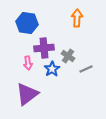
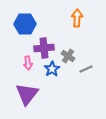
blue hexagon: moved 2 px left, 1 px down; rotated 10 degrees counterclockwise
purple triangle: rotated 15 degrees counterclockwise
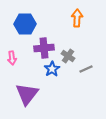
pink arrow: moved 16 px left, 5 px up
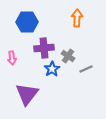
blue hexagon: moved 2 px right, 2 px up
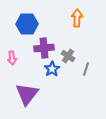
blue hexagon: moved 2 px down
gray line: rotated 48 degrees counterclockwise
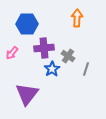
pink arrow: moved 5 px up; rotated 48 degrees clockwise
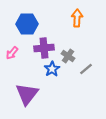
gray line: rotated 32 degrees clockwise
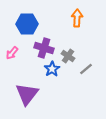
purple cross: rotated 24 degrees clockwise
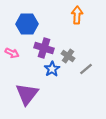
orange arrow: moved 3 px up
pink arrow: rotated 104 degrees counterclockwise
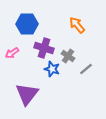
orange arrow: moved 10 px down; rotated 42 degrees counterclockwise
pink arrow: rotated 120 degrees clockwise
blue star: rotated 21 degrees counterclockwise
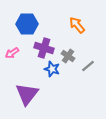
gray line: moved 2 px right, 3 px up
